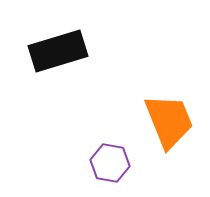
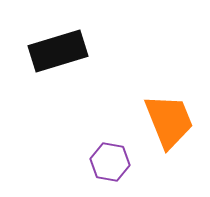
purple hexagon: moved 1 px up
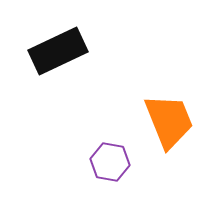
black rectangle: rotated 8 degrees counterclockwise
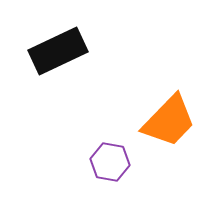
orange trapezoid: rotated 66 degrees clockwise
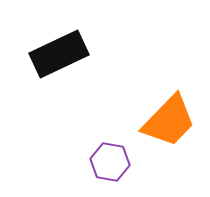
black rectangle: moved 1 px right, 3 px down
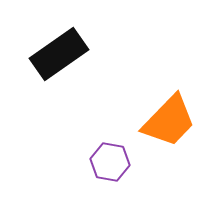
black rectangle: rotated 10 degrees counterclockwise
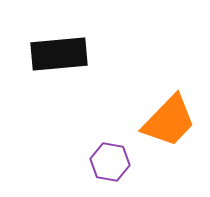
black rectangle: rotated 30 degrees clockwise
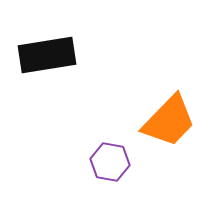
black rectangle: moved 12 px left, 1 px down; rotated 4 degrees counterclockwise
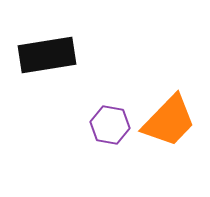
purple hexagon: moved 37 px up
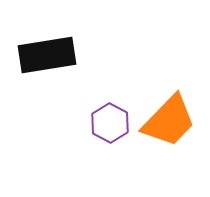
purple hexagon: moved 2 px up; rotated 18 degrees clockwise
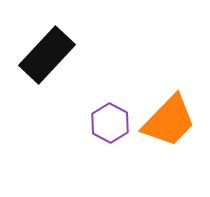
black rectangle: rotated 38 degrees counterclockwise
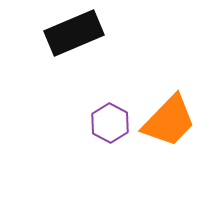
black rectangle: moved 27 px right, 22 px up; rotated 24 degrees clockwise
